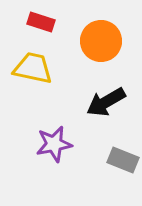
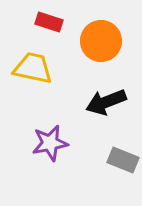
red rectangle: moved 8 px right
black arrow: rotated 9 degrees clockwise
purple star: moved 4 px left, 1 px up
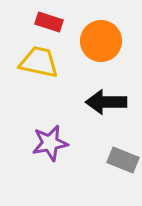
yellow trapezoid: moved 6 px right, 6 px up
black arrow: rotated 21 degrees clockwise
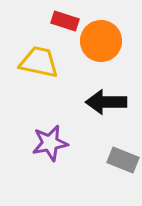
red rectangle: moved 16 px right, 1 px up
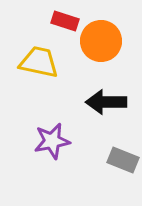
purple star: moved 2 px right, 2 px up
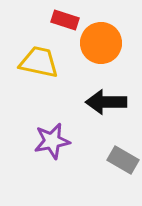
red rectangle: moved 1 px up
orange circle: moved 2 px down
gray rectangle: rotated 8 degrees clockwise
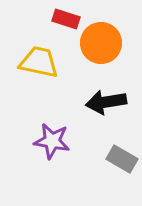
red rectangle: moved 1 px right, 1 px up
black arrow: rotated 9 degrees counterclockwise
purple star: rotated 21 degrees clockwise
gray rectangle: moved 1 px left, 1 px up
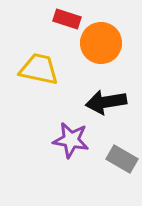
red rectangle: moved 1 px right
yellow trapezoid: moved 7 px down
purple star: moved 19 px right, 1 px up
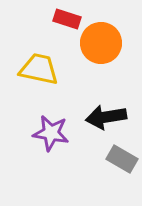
black arrow: moved 15 px down
purple star: moved 20 px left, 7 px up
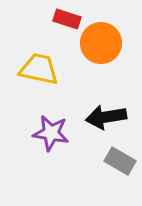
gray rectangle: moved 2 px left, 2 px down
